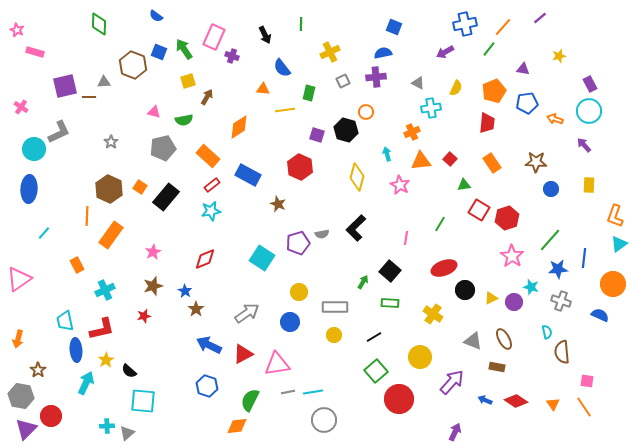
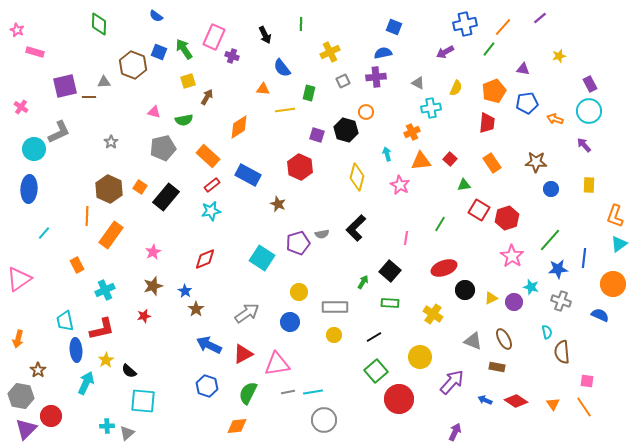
green semicircle at (250, 400): moved 2 px left, 7 px up
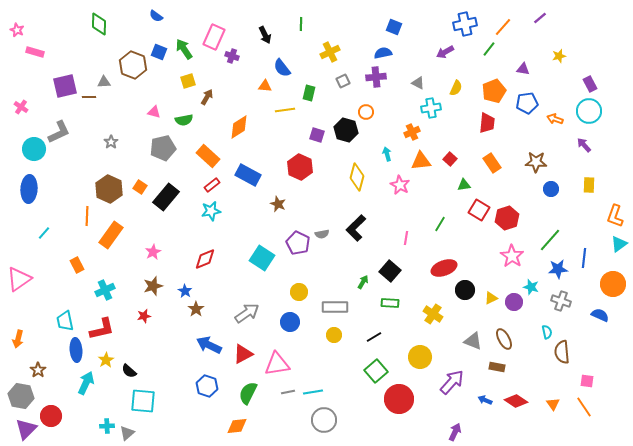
orange triangle at (263, 89): moved 2 px right, 3 px up
purple pentagon at (298, 243): rotated 30 degrees counterclockwise
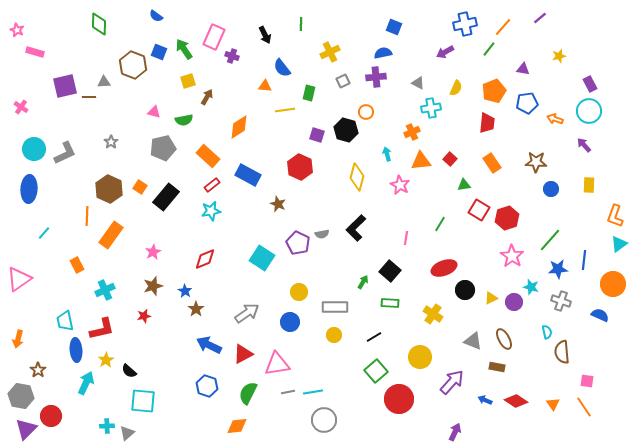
gray L-shape at (59, 132): moved 6 px right, 21 px down
blue line at (584, 258): moved 2 px down
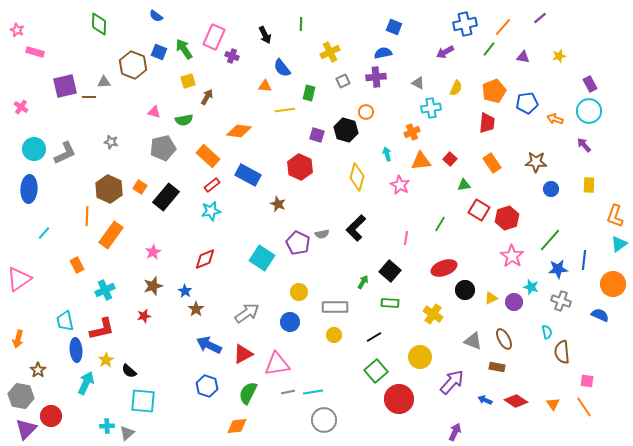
purple triangle at (523, 69): moved 12 px up
orange diamond at (239, 127): moved 4 px down; rotated 40 degrees clockwise
gray star at (111, 142): rotated 24 degrees counterclockwise
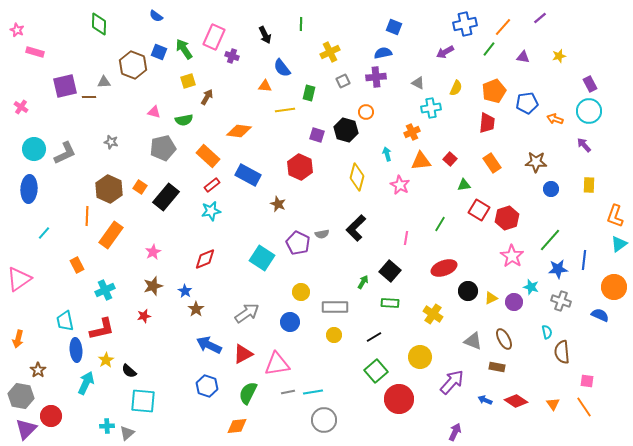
orange circle at (613, 284): moved 1 px right, 3 px down
black circle at (465, 290): moved 3 px right, 1 px down
yellow circle at (299, 292): moved 2 px right
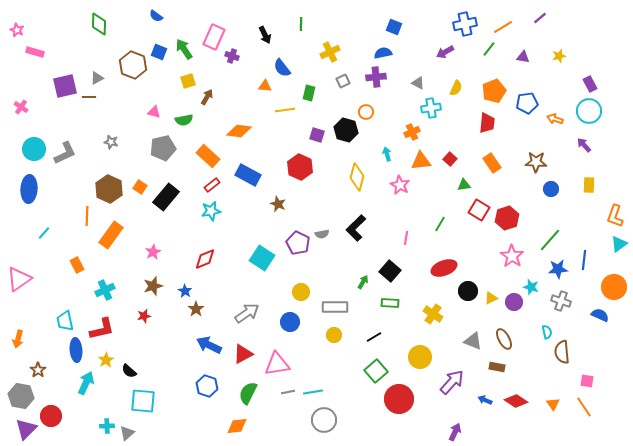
orange line at (503, 27): rotated 18 degrees clockwise
gray triangle at (104, 82): moved 7 px left, 4 px up; rotated 24 degrees counterclockwise
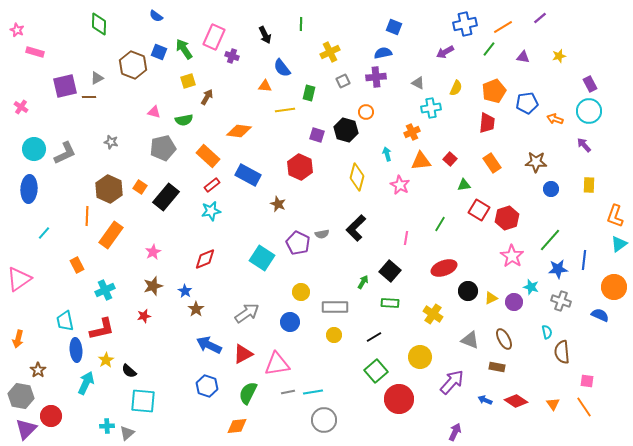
gray triangle at (473, 341): moved 3 px left, 1 px up
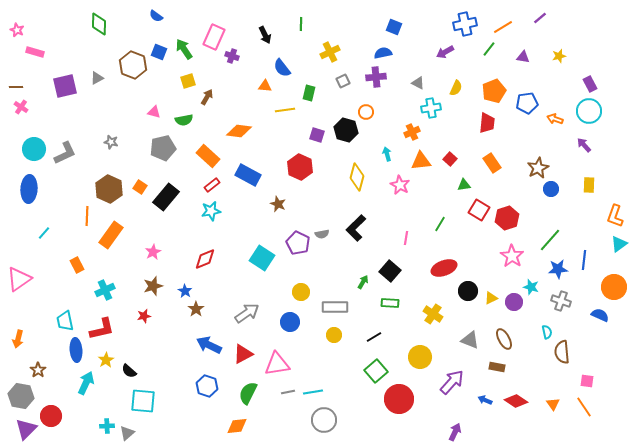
brown line at (89, 97): moved 73 px left, 10 px up
brown star at (536, 162): moved 2 px right, 6 px down; rotated 30 degrees counterclockwise
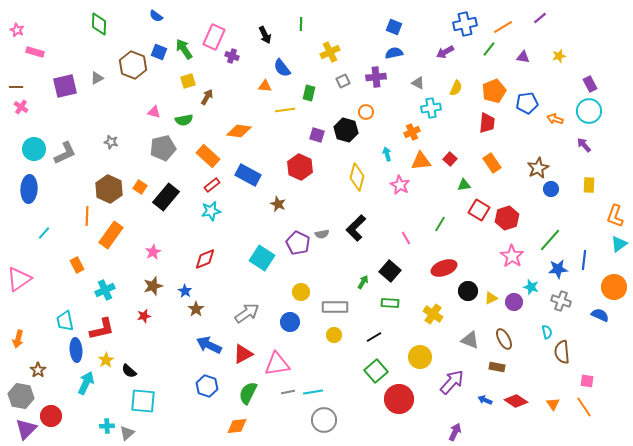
blue semicircle at (383, 53): moved 11 px right
pink line at (406, 238): rotated 40 degrees counterclockwise
